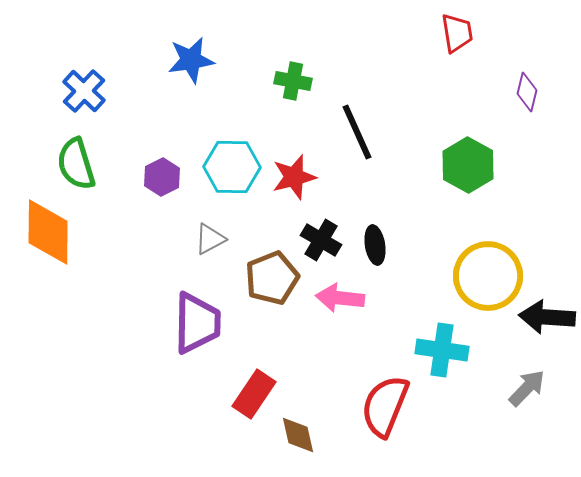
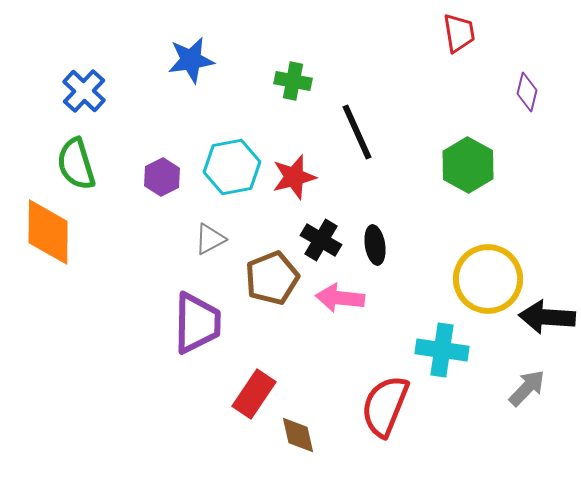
red trapezoid: moved 2 px right
cyan hexagon: rotated 12 degrees counterclockwise
yellow circle: moved 3 px down
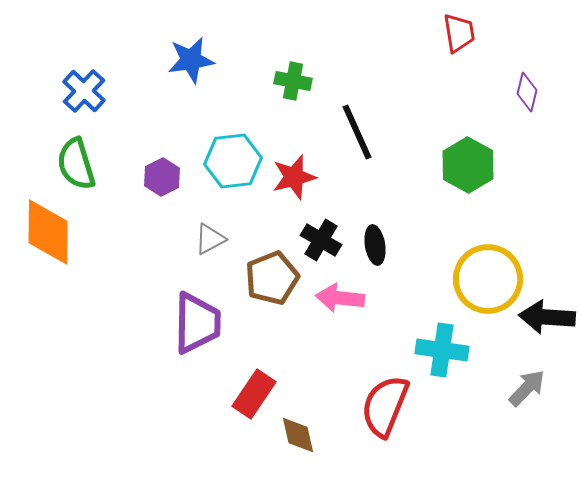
cyan hexagon: moved 1 px right, 6 px up; rotated 4 degrees clockwise
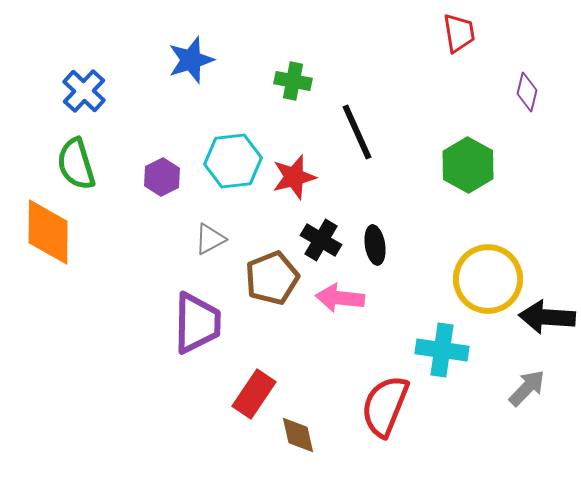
blue star: rotated 9 degrees counterclockwise
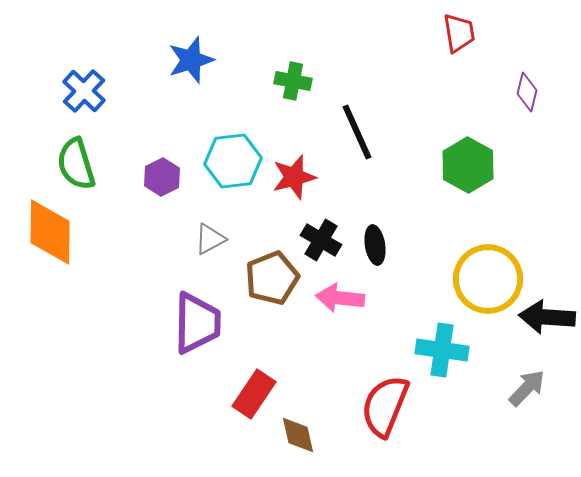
orange diamond: moved 2 px right
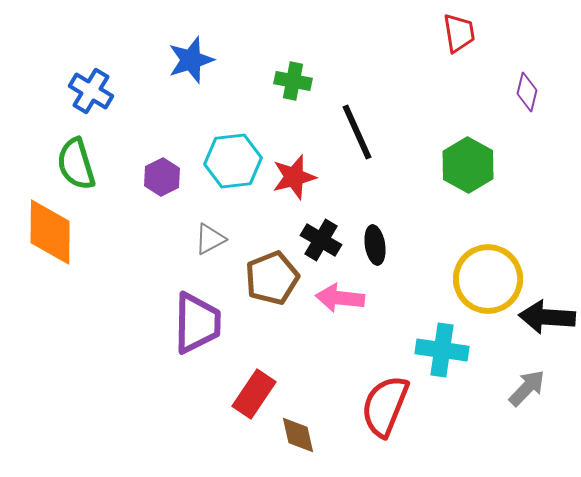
blue cross: moved 7 px right; rotated 12 degrees counterclockwise
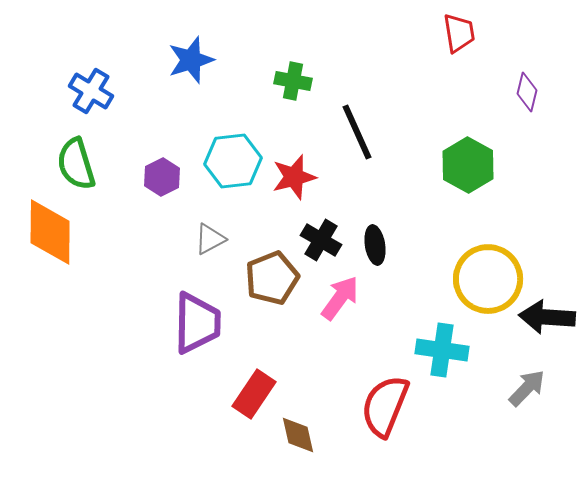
pink arrow: rotated 120 degrees clockwise
